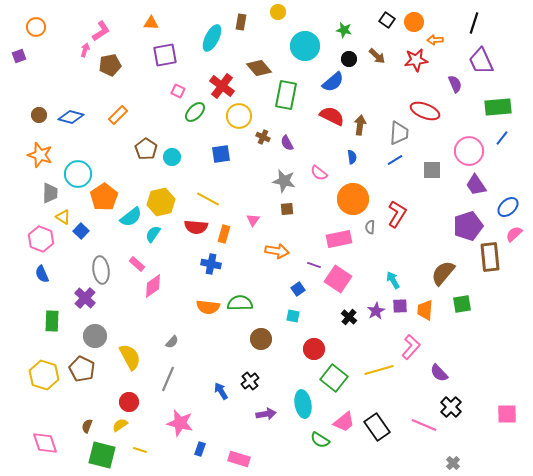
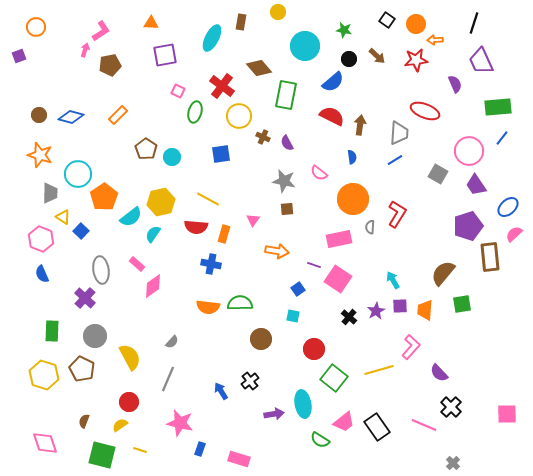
orange circle at (414, 22): moved 2 px right, 2 px down
green ellipse at (195, 112): rotated 30 degrees counterclockwise
gray square at (432, 170): moved 6 px right, 4 px down; rotated 30 degrees clockwise
green rectangle at (52, 321): moved 10 px down
purple arrow at (266, 414): moved 8 px right
brown semicircle at (87, 426): moved 3 px left, 5 px up
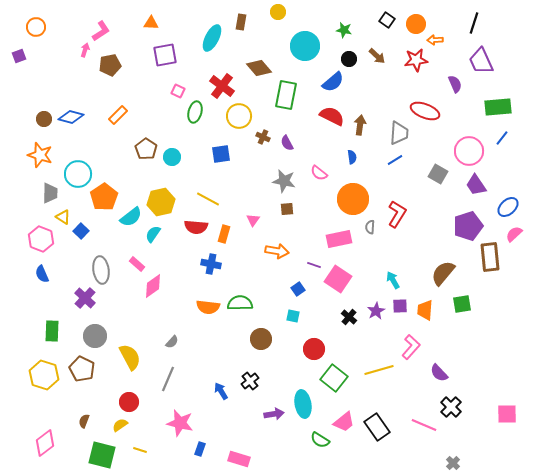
brown circle at (39, 115): moved 5 px right, 4 px down
pink diamond at (45, 443): rotated 72 degrees clockwise
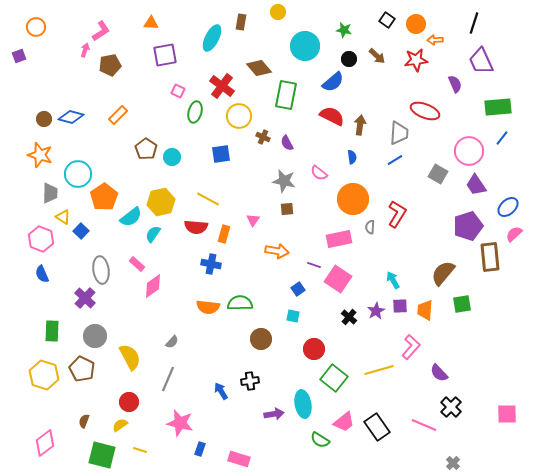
black cross at (250, 381): rotated 30 degrees clockwise
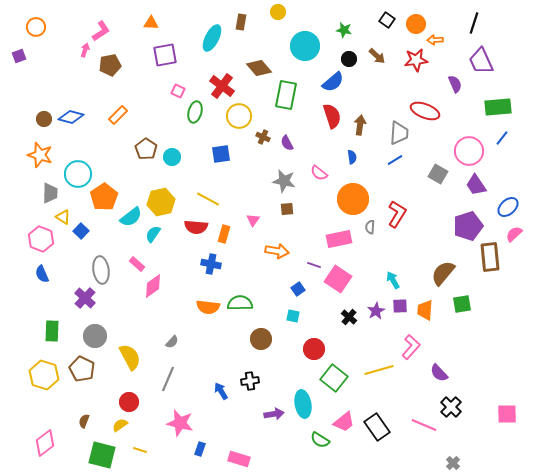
red semicircle at (332, 116): rotated 45 degrees clockwise
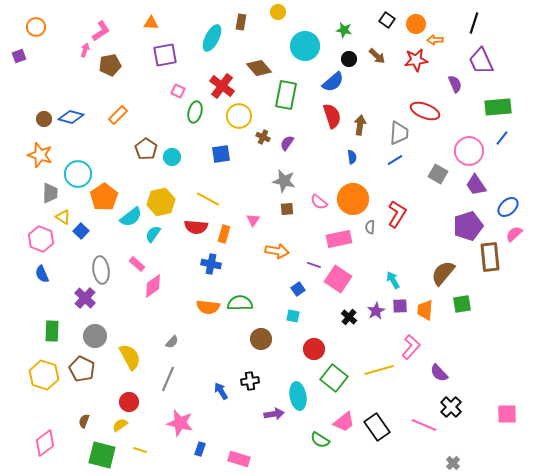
purple semicircle at (287, 143): rotated 63 degrees clockwise
pink semicircle at (319, 173): moved 29 px down
cyan ellipse at (303, 404): moved 5 px left, 8 px up
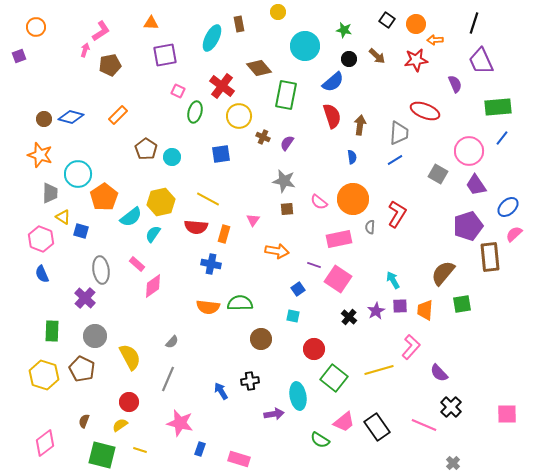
brown rectangle at (241, 22): moved 2 px left, 2 px down; rotated 21 degrees counterclockwise
blue square at (81, 231): rotated 28 degrees counterclockwise
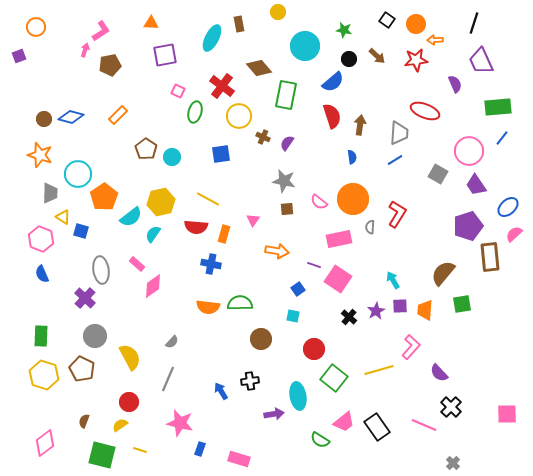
green rectangle at (52, 331): moved 11 px left, 5 px down
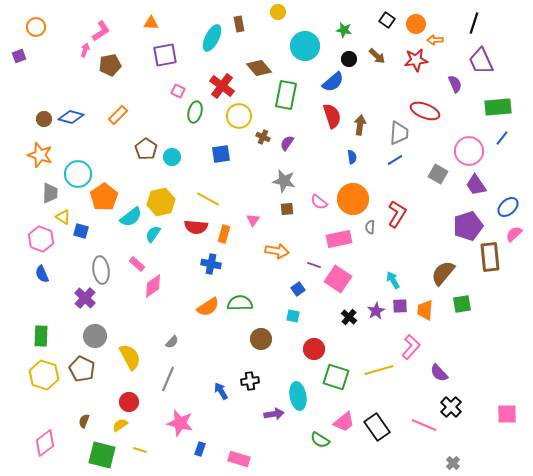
orange semicircle at (208, 307): rotated 40 degrees counterclockwise
green square at (334, 378): moved 2 px right, 1 px up; rotated 20 degrees counterclockwise
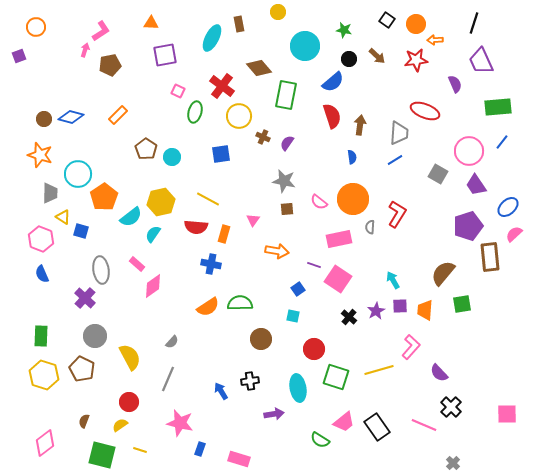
blue line at (502, 138): moved 4 px down
cyan ellipse at (298, 396): moved 8 px up
